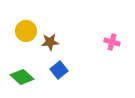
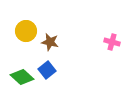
brown star: rotated 18 degrees clockwise
blue square: moved 12 px left
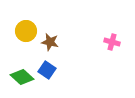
blue square: rotated 18 degrees counterclockwise
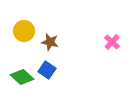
yellow circle: moved 2 px left
pink cross: rotated 28 degrees clockwise
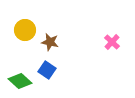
yellow circle: moved 1 px right, 1 px up
green diamond: moved 2 px left, 4 px down
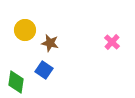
brown star: moved 1 px down
blue square: moved 3 px left
green diamond: moved 4 px left, 1 px down; rotated 55 degrees clockwise
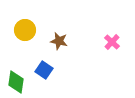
brown star: moved 9 px right, 2 px up
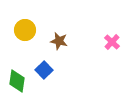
blue square: rotated 12 degrees clockwise
green diamond: moved 1 px right, 1 px up
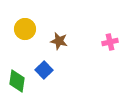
yellow circle: moved 1 px up
pink cross: moved 2 px left; rotated 35 degrees clockwise
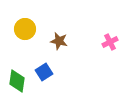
pink cross: rotated 14 degrees counterclockwise
blue square: moved 2 px down; rotated 12 degrees clockwise
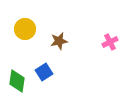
brown star: rotated 24 degrees counterclockwise
